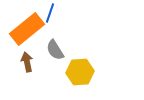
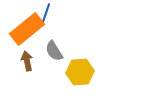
blue line: moved 4 px left
gray semicircle: moved 1 px left, 1 px down
brown arrow: moved 1 px up
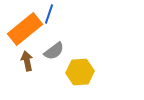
blue line: moved 3 px right, 1 px down
orange rectangle: moved 2 px left
gray semicircle: rotated 95 degrees counterclockwise
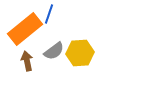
yellow hexagon: moved 19 px up
